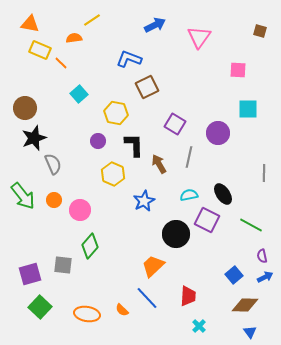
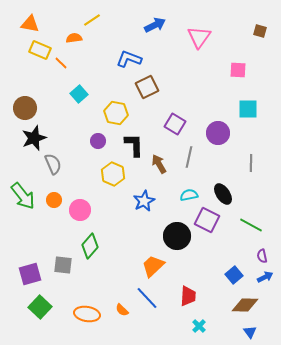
gray line at (264, 173): moved 13 px left, 10 px up
black circle at (176, 234): moved 1 px right, 2 px down
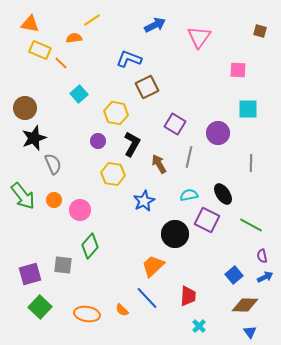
black L-shape at (134, 145): moved 2 px left, 1 px up; rotated 30 degrees clockwise
yellow hexagon at (113, 174): rotated 15 degrees counterclockwise
black circle at (177, 236): moved 2 px left, 2 px up
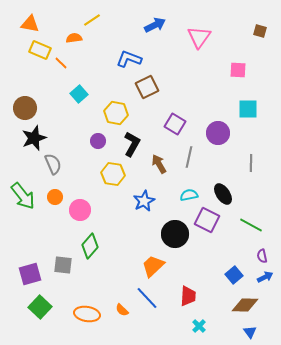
orange circle at (54, 200): moved 1 px right, 3 px up
